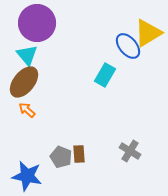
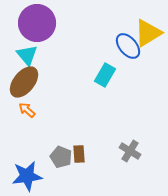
blue star: rotated 20 degrees counterclockwise
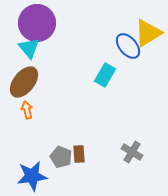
cyan triangle: moved 2 px right, 7 px up
orange arrow: rotated 36 degrees clockwise
gray cross: moved 2 px right, 1 px down
blue star: moved 5 px right
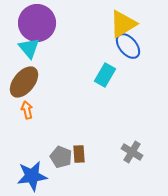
yellow triangle: moved 25 px left, 9 px up
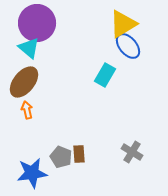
cyan triangle: rotated 10 degrees counterclockwise
blue star: moved 3 px up
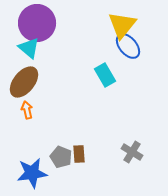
yellow triangle: moved 1 px left, 1 px down; rotated 20 degrees counterclockwise
cyan rectangle: rotated 60 degrees counterclockwise
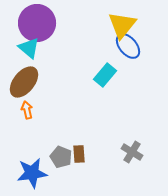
cyan rectangle: rotated 70 degrees clockwise
